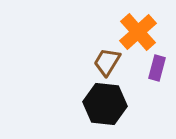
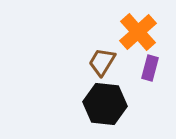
brown trapezoid: moved 5 px left
purple rectangle: moved 7 px left
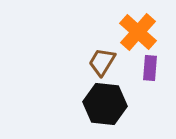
orange cross: rotated 6 degrees counterclockwise
purple rectangle: rotated 10 degrees counterclockwise
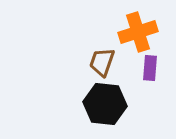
orange cross: rotated 30 degrees clockwise
brown trapezoid: rotated 12 degrees counterclockwise
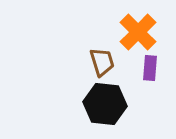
orange cross: rotated 27 degrees counterclockwise
brown trapezoid: rotated 144 degrees clockwise
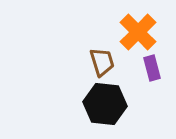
purple rectangle: moved 2 px right; rotated 20 degrees counterclockwise
